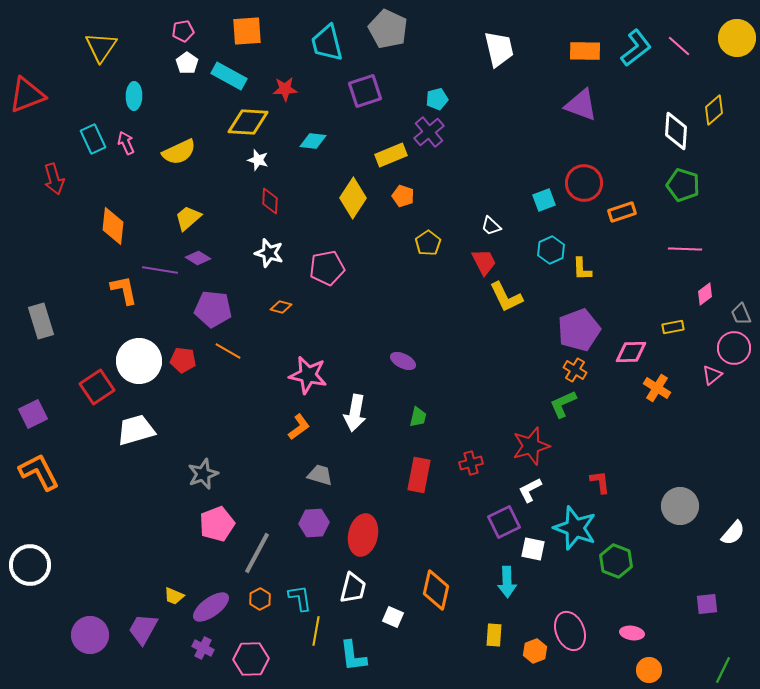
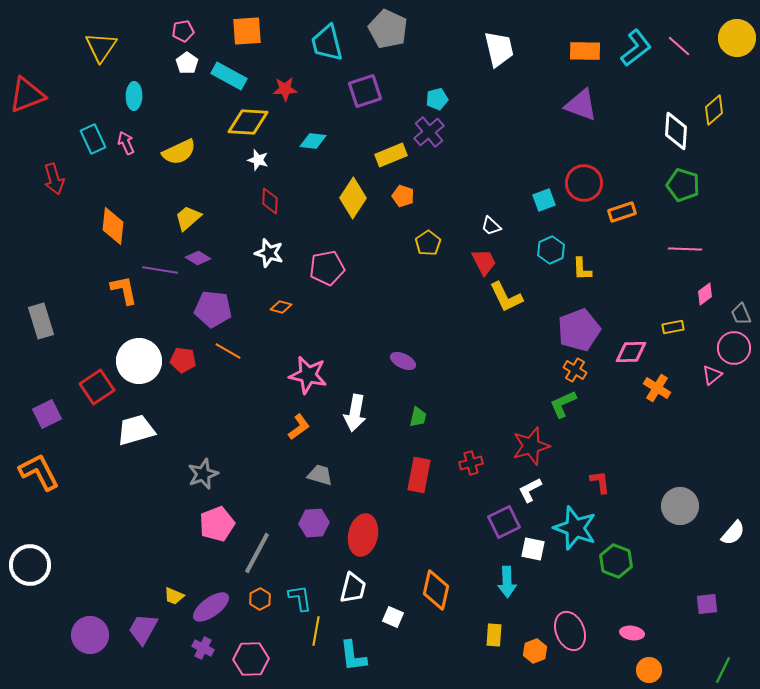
purple square at (33, 414): moved 14 px right
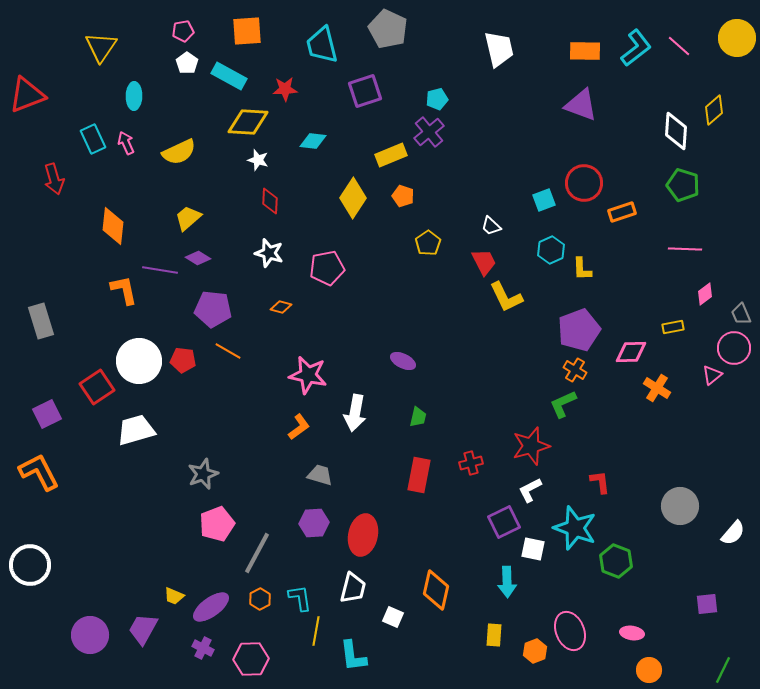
cyan trapezoid at (327, 43): moved 5 px left, 2 px down
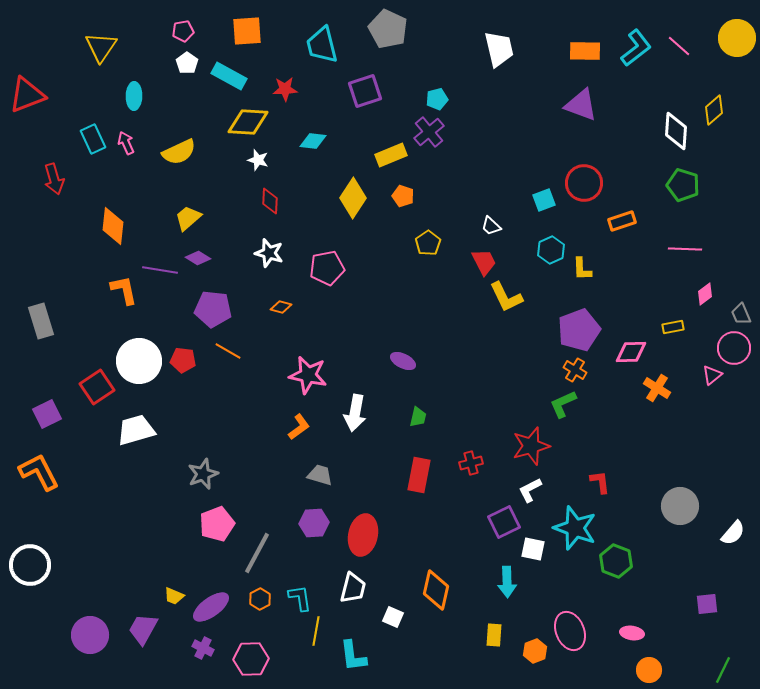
orange rectangle at (622, 212): moved 9 px down
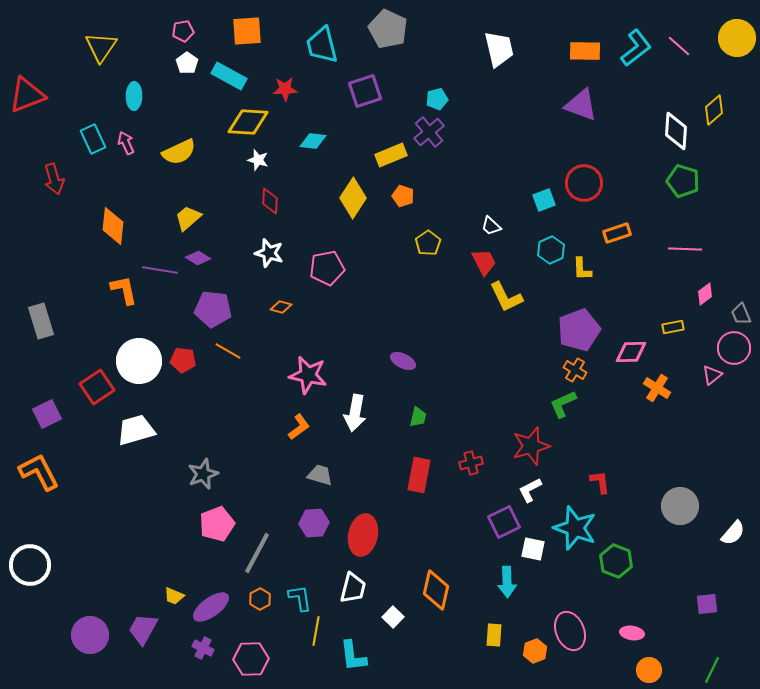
green pentagon at (683, 185): moved 4 px up
orange rectangle at (622, 221): moved 5 px left, 12 px down
white square at (393, 617): rotated 20 degrees clockwise
green line at (723, 670): moved 11 px left
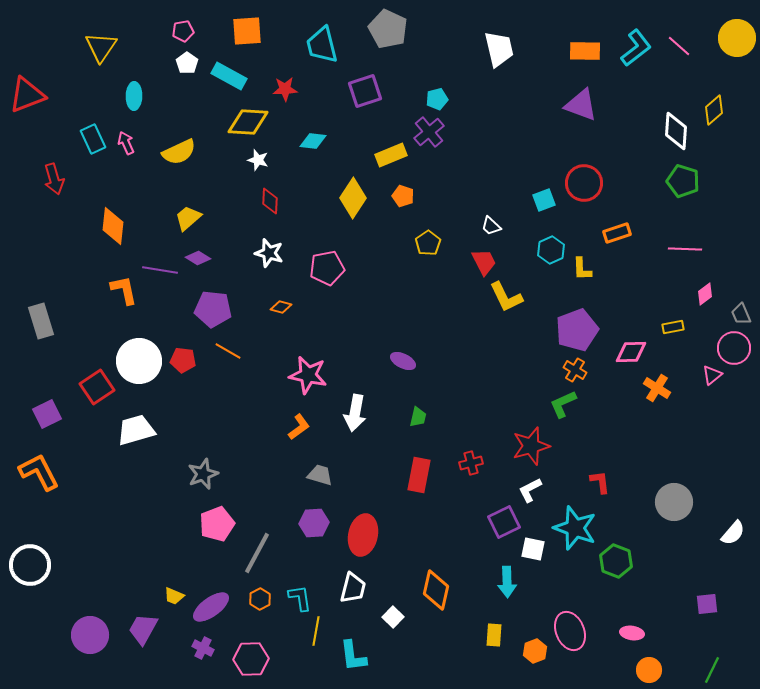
purple pentagon at (579, 330): moved 2 px left
gray circle at (680, 506): moved 6 px left, 4 px up
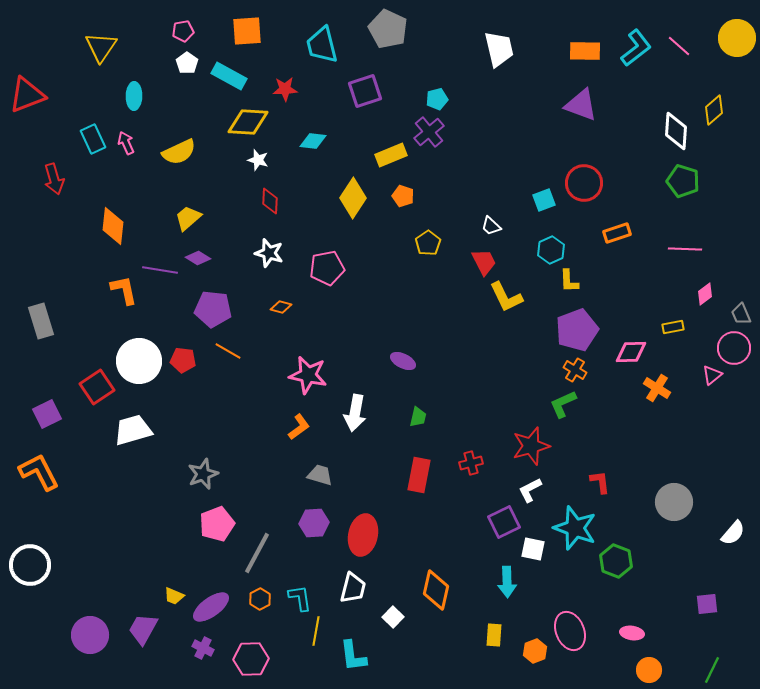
yellow L-shape at (582, 269): moved 13 px left, 12 px down
white trapezoid at (136, 430): moved 3 px left
